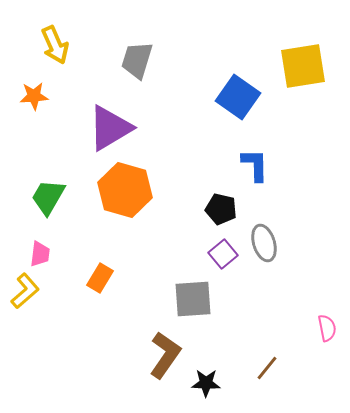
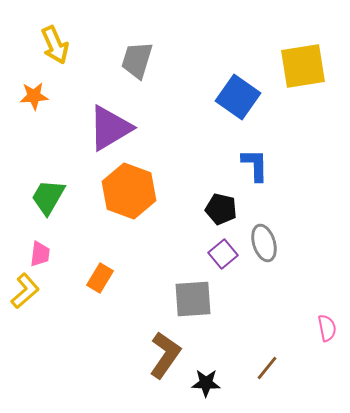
orange hexagon: moved 4 px right, 1 px down; rotated 4 degrees clockwise
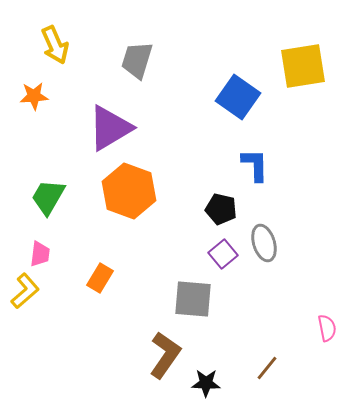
gray square: rotated 9 degrees clockwise
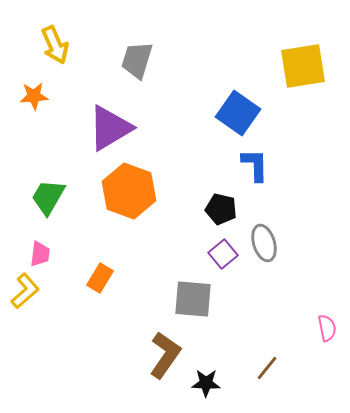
blue square: moved 16 px down
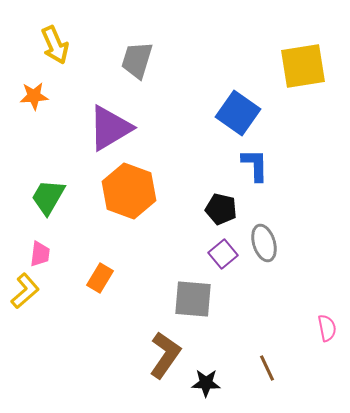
brown line: rotated 64 degrees counterclockwise
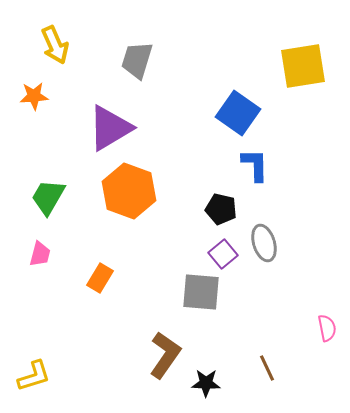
pink trapezoid: rotated 8 degrees clockwise
yellow L-shape: moved 9 px right, 85 px down; rotated 24 degrees clockwise
gray square: moved 8 px right, 7 px up
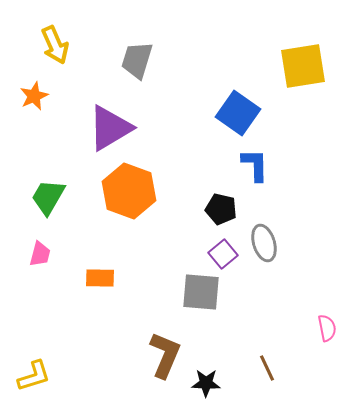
orange star: rotated 20 degrees counterclockwise
orange rectangle: rotated 60 degrees clockwise
brown L-shape: rotated 12 degrees counterclockwise
